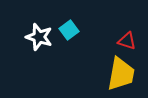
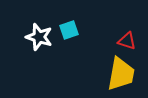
cyan square: rotated 18 degrees clockwise
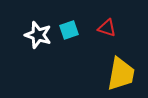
white star: moved 1 px left, 2 px up
red triangle: moved 20 px left, 13 px up
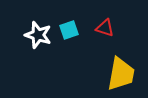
red triangle: moved 2 px left
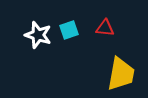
red triangle: rotated 12 degrees counterclockwise
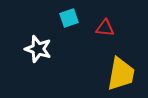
cyan square: moved 12 px up
white star: moved 14 px down
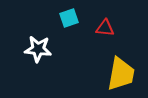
white star: rotated 12 degrees counterclockwise
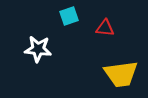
cyan square: moved 2 px up
yellow trapezoid: rotated 72 degrees clockwise
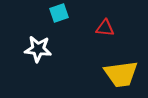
cyan square: moved 10 px left, 3 px up
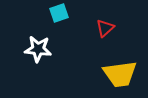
red triangle: rotated 48 degrees counterclockwise
yellow trapezoid: moved 1 px left
